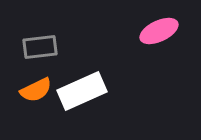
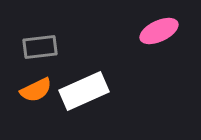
white rectangle: moved 2 px right
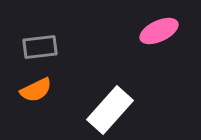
white rectangle: moved 26 px right, 19 px down; rotated 24 degrees counterclockwise
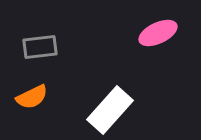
pink ellipse: moved 1 px left, 2 px down
orange semicircle: moved 4 px left, 7 px down
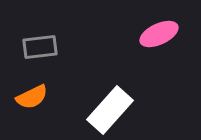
pink ellipse: moved 1 px right, 1 px down
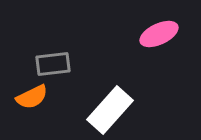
gray rectangle: moved 13 px right, 17 px down
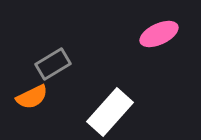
gray rectangle: rotated 24 degrees counterclockwise
white rectangle: moved 2 px down
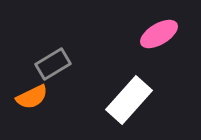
pink ellipse: rotated 6 degrees counterclockwise
white rectangle: moved 19 px right, 12 px up
